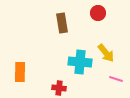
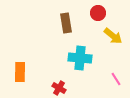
brown rectangle: moved 4 px right
yellow arrow: moved 7 px right, 17 px up; rotated 12 degrees counterclockwise
cyan cross: moved 4 px up
pink line: rotated 40 degrees clockwise
red cross: rotated 24 degrees clockwise
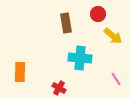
red circle: moved 1 px down
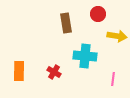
yellow arrow: moved 4 px right; rotated 30 degrees counterclockwise
cyan cross: moved 5 px right, 2 px up
orange rectangle: moved 1 px left, 1 px up
pink line: moved 3 px left; rotated 40 degrees clockwise
red cross: moved 5 px left, 16 px up
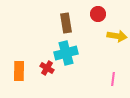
cyan cross: moved 19 px left, 3 px up; rotated 20 degrees counterclockwise
red cross: moved 7 px left, 4 px up
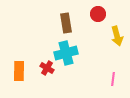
yellow arrow: rotated 66 degrees clockwise
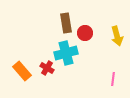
red circle: moved 13 px left, 19 px down
orange rectangle: moved 3 px right; rotated 42 degrees counterclockwise
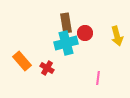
cyan cross: moved 10 px up
orange rectangle: moved 10 px up
pink line: moved 15 px left, 1 px up
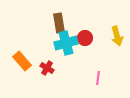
brown rectangle: moved 7 px left
red circle: moved 5 px down
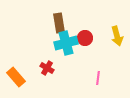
orange rectangle: moved 6 px left, 16 px down
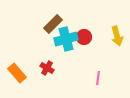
brown rectangle: moved 6 px left, 1 px down; rotated 54 degrees clockwise
red circle: moved 1 px left, 1 px up
cyan cross: moved 4 px up
orange rectangle: moved 1 px right, 4 px up
